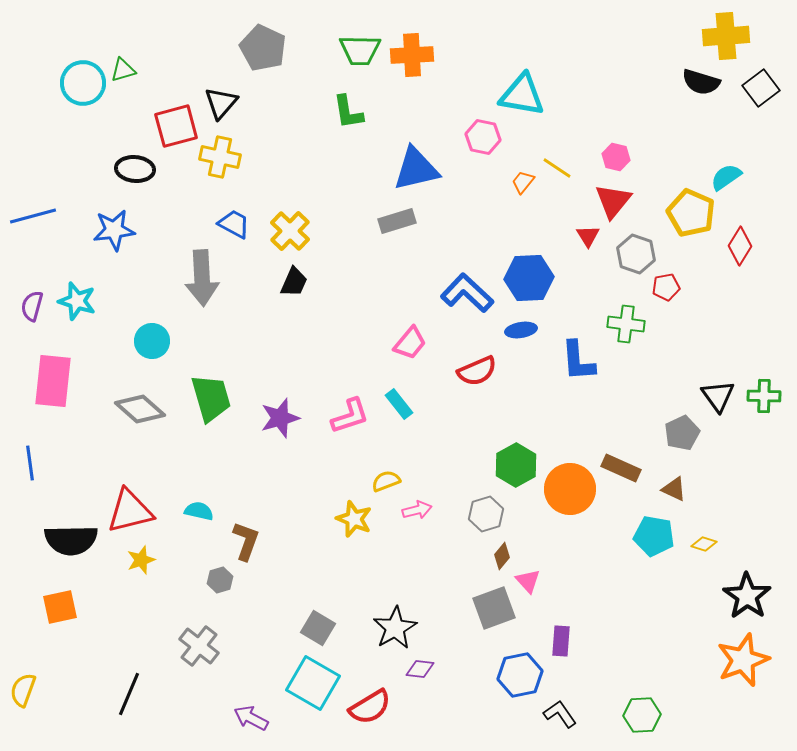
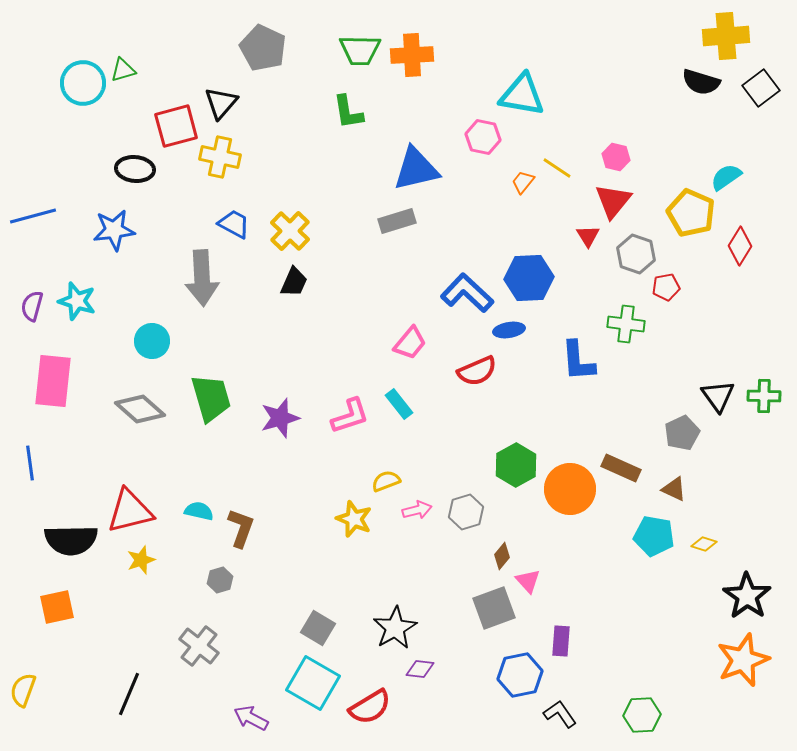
blue ellipse at (521, 330): moved 12 px left
gray hexagon at (486, 514): moved 20 px left, 2 px up
brown L-shape at (246, 541): moved 5 px left, 13 px up
orange square at (60, 607): moved 3 px left
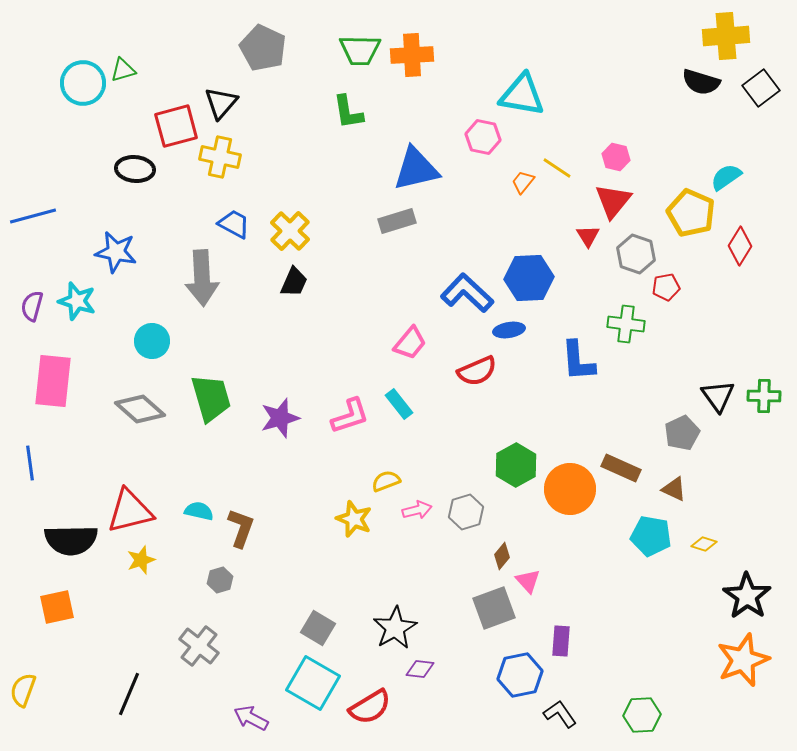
blue star at (114, 230): moved 2 px right, 22 px down; rotated 18 degrees clockwise
cyan pentagon at (654, 536): moved 3 px left
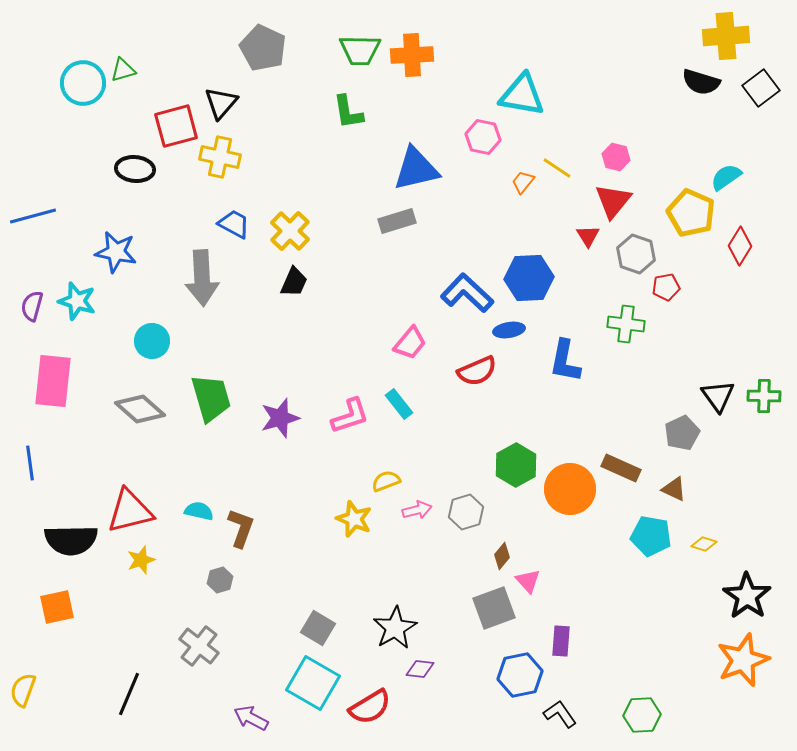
blue L-shape at (578, 361): moved 13 px left; rotated 15 degrees clockwise
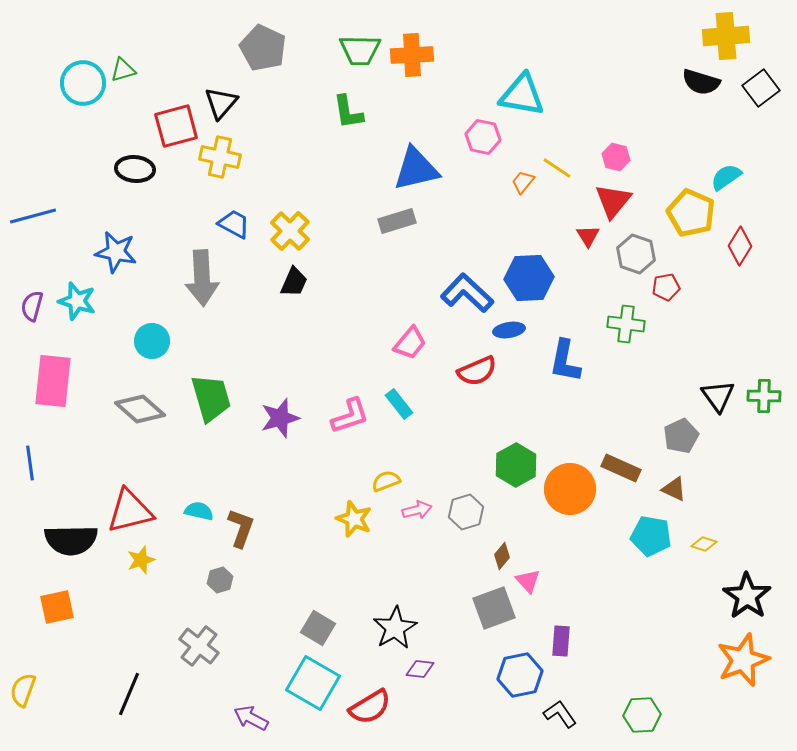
gray pentagon at (682, 433): moved 1 px left, 3 px down
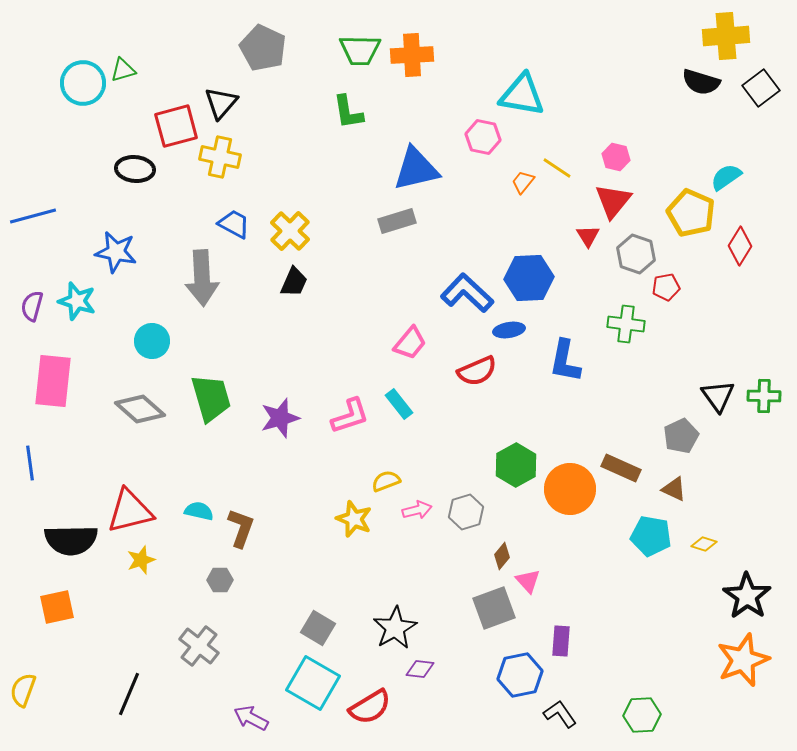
gray hexagon at (220, 580): rotated 15 degrees clockwise
